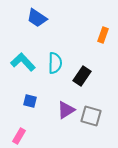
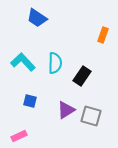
pink rectangle: rotated 35 degrees clockwise
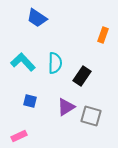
purple triangle: moved 3 px up
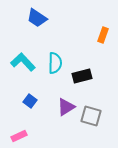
black rectangle: rotated 42 degrees clockwise
blue square: rotated 24 degrees clockwise
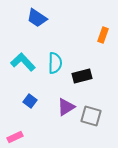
pink rectangle: moved 4 px left, 1 px down
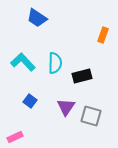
purple triangle: rotated 24 degrees counterclockwise
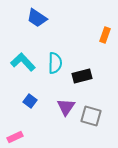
orange rectangle: moved 2 px right
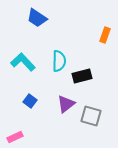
cyan semicircle: moved 4 px right, 2 px up
purple triangle: moved 3 px up; rotated 18 degrees clockwise
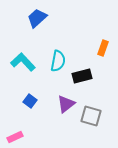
blue trapezoid: rotated 105 degrees clockwise
orange rectangle: moved 2 px left, 13 px down
cyan semicircle: moved 1 px left; rotated 10 degrees clockwise
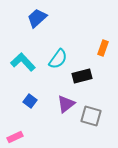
cyan semicircle: moved 2 px up; rotated 25 degrees clockwise
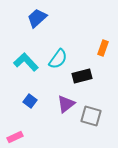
cyan L-shape: moved 3 px right
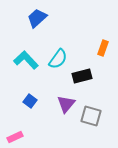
cyan L-shape: moved 2 px up
purple triangle: rotated 12 degrees counterclockwise
